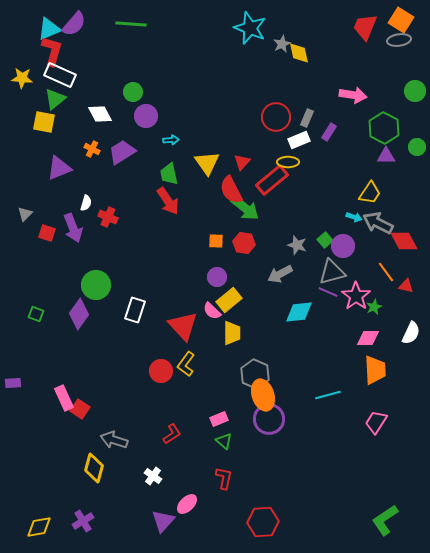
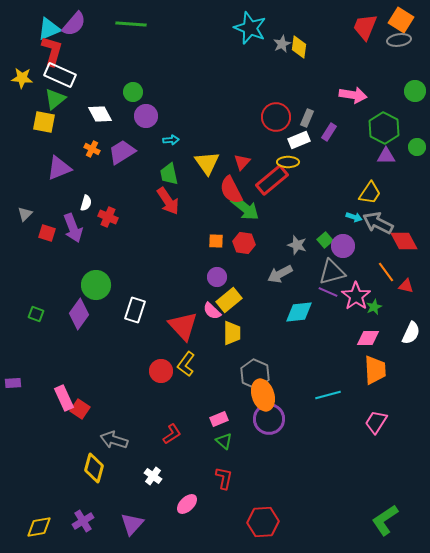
yellow diamond at (299, 53): moved 6 px up; rotated 20 degrees clockwise
purple triangle at (163, 521): moved 31 px left, 3 px down
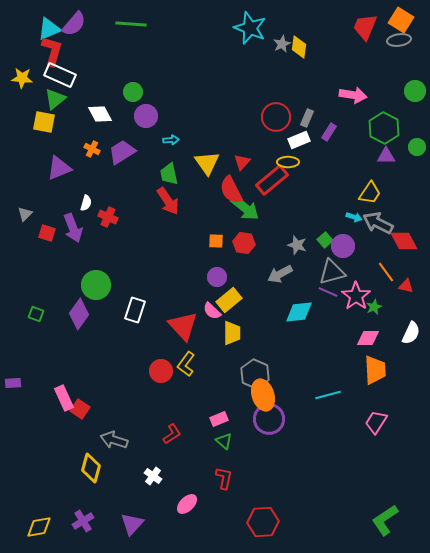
yellow diamond at (94, 468): moved 3 px left
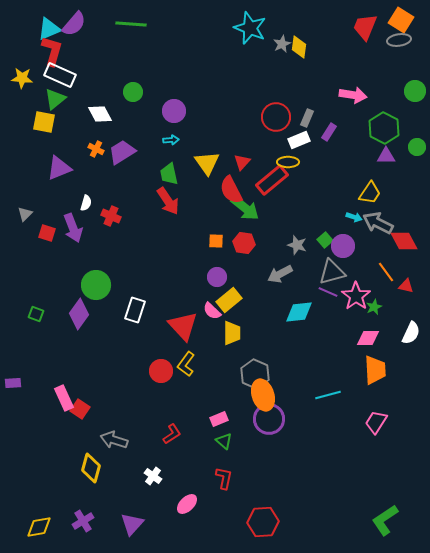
purple circle at (146, 116): moved 28 px right, 5 px up
orange cross at (92, 149): moved 4 px right
red cross at (108, 217): moved 3 px right, 1 px up
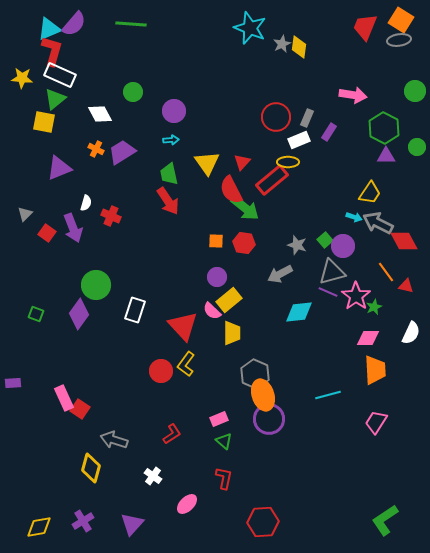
red square at (47, 233): rotated 18 degrees clockwise
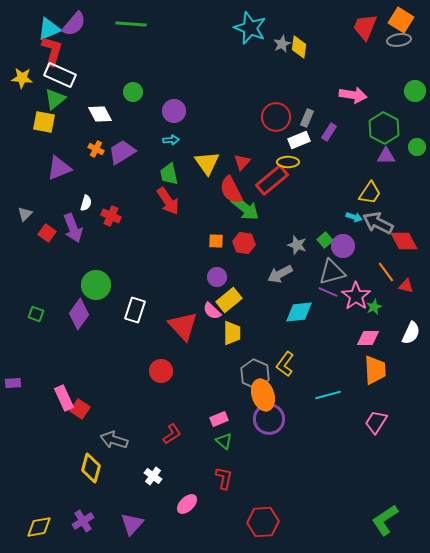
yellow L-shape at (186, 364): moved 99 px right
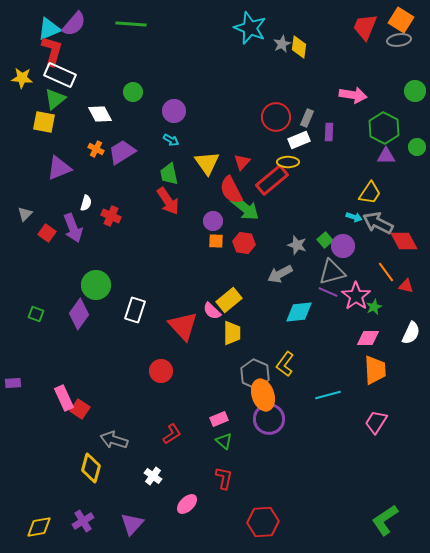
purple rectangle at (329, 132): rotated 30 degrees counterclockwise
cyan arrow at (171, 140): rotated 35 degrees clockwise
purple circle at (217, 277): moved 4 px left, 56 px up
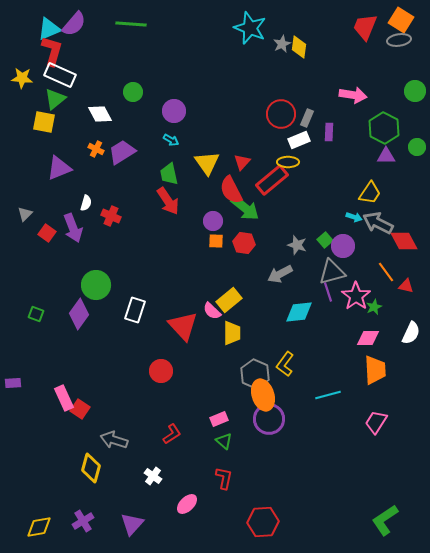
red circle at (276, 117): moved 5 px right, 3 px up
purple line at (328, 292): rotated 48 degrees clockwise
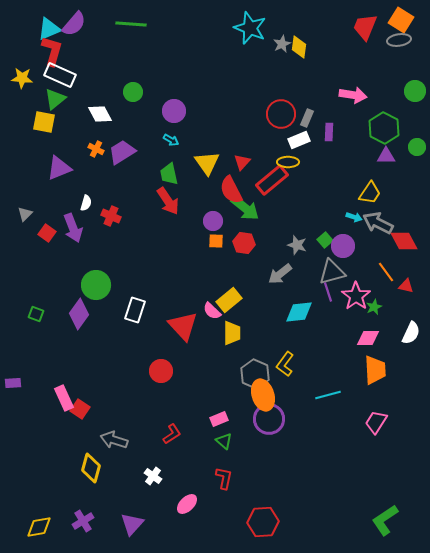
gray arrow at (280, 274): rotated 10 degrees counterclockwise
